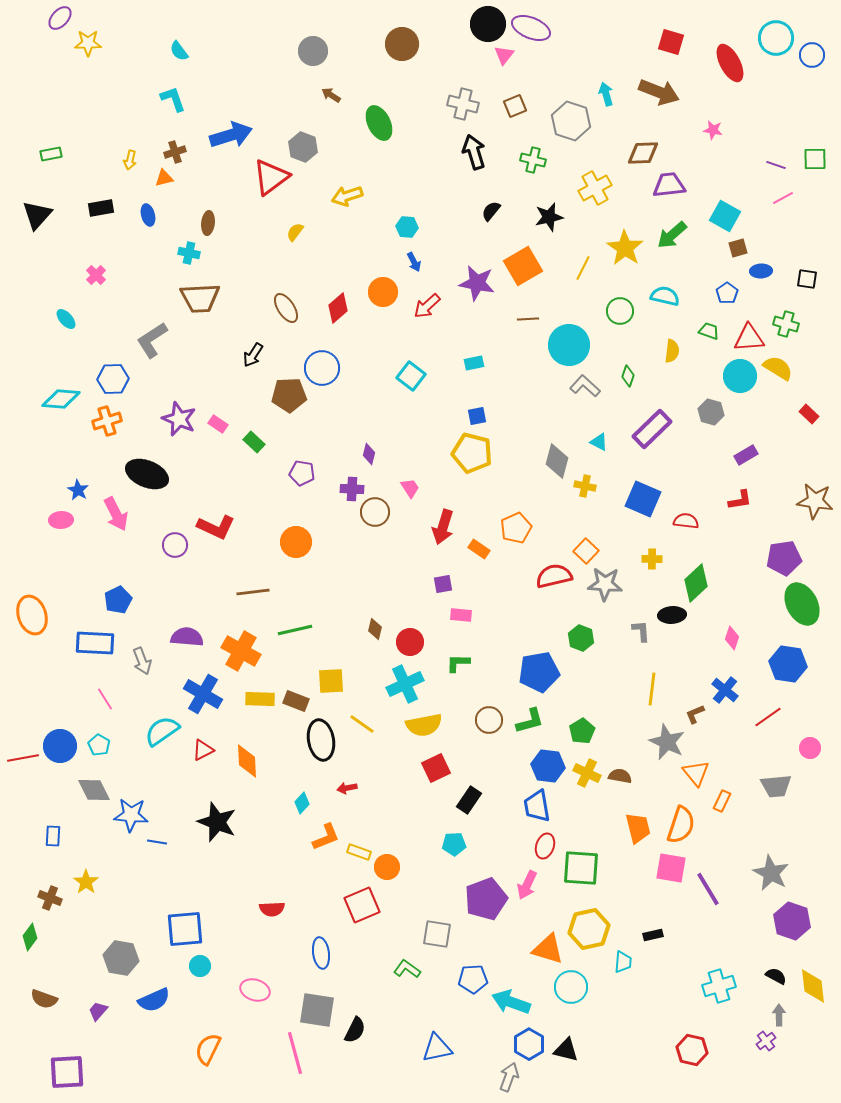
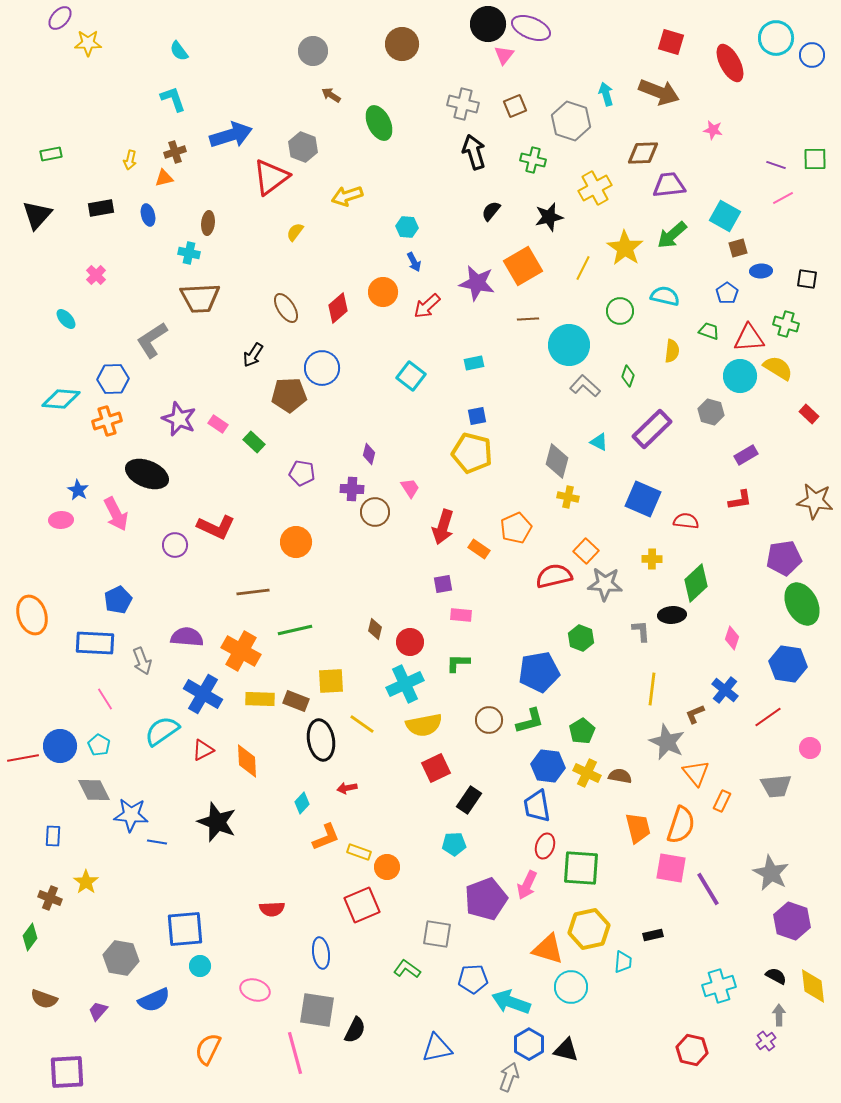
yellow cross at (585, 486): moved 17 px left, 11 px down
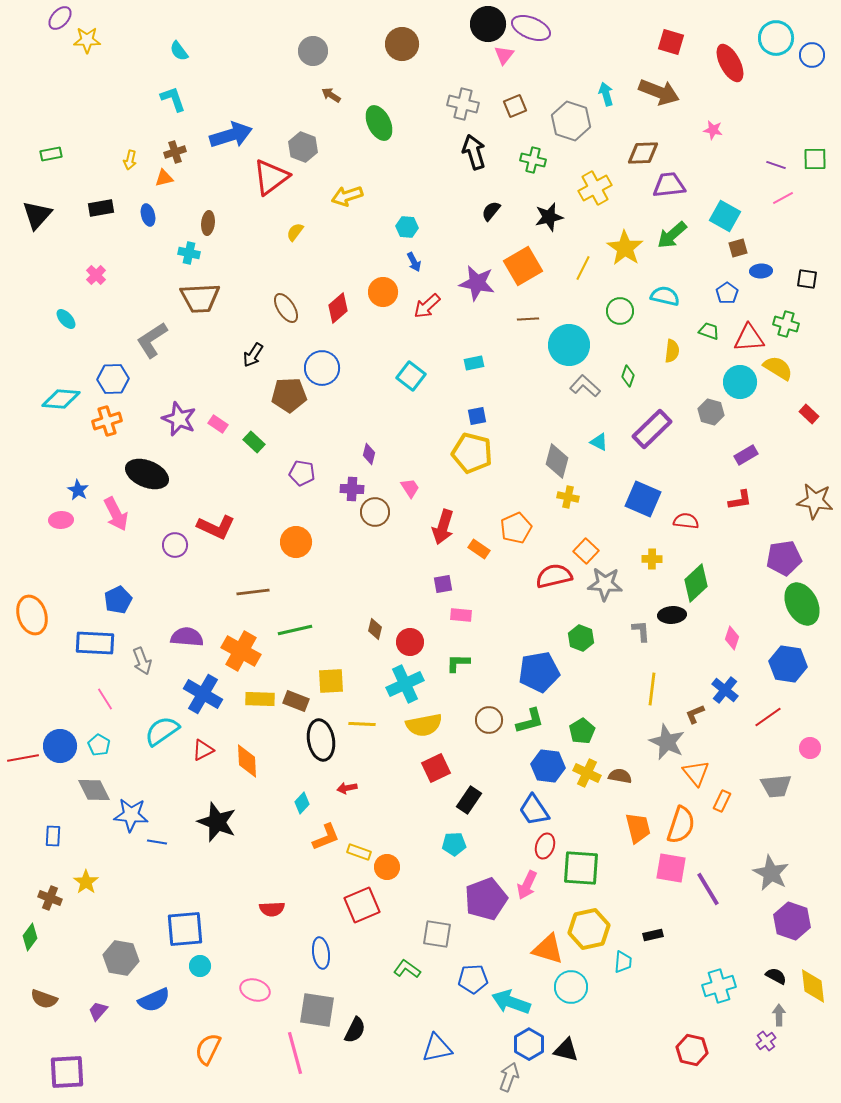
yellow star at (88, 43): moved 1 px left, 3 px up
cyan circle at (740, 376): moved 6 px down
yellow line at (362, 724): rotated 32 degrees counterclockwise
blue trapezoid at (537, 806): moved 3 px left, 4 px down; rotated 24 degrees counterclockwise
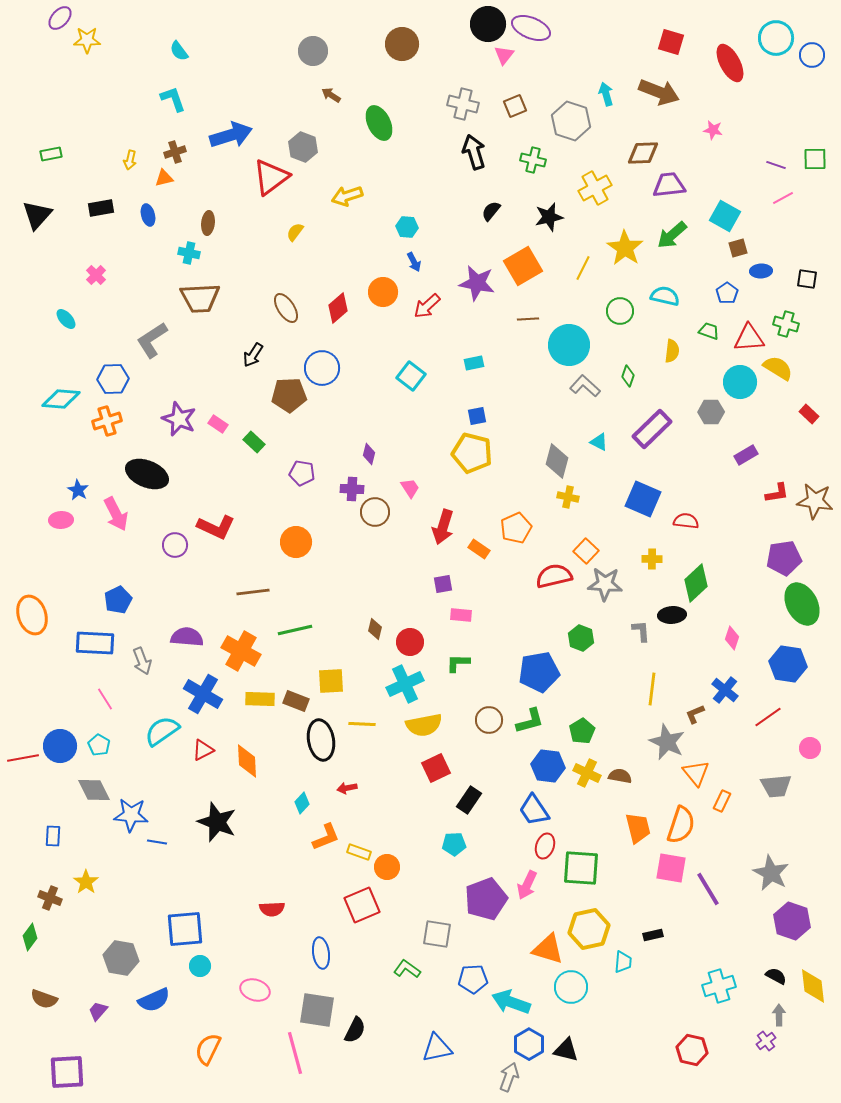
gray hexagon at (711, 412): rotated 15 degrees counterclockwise
red L-shape at (740, 500): moved 37 px right, 7 px up
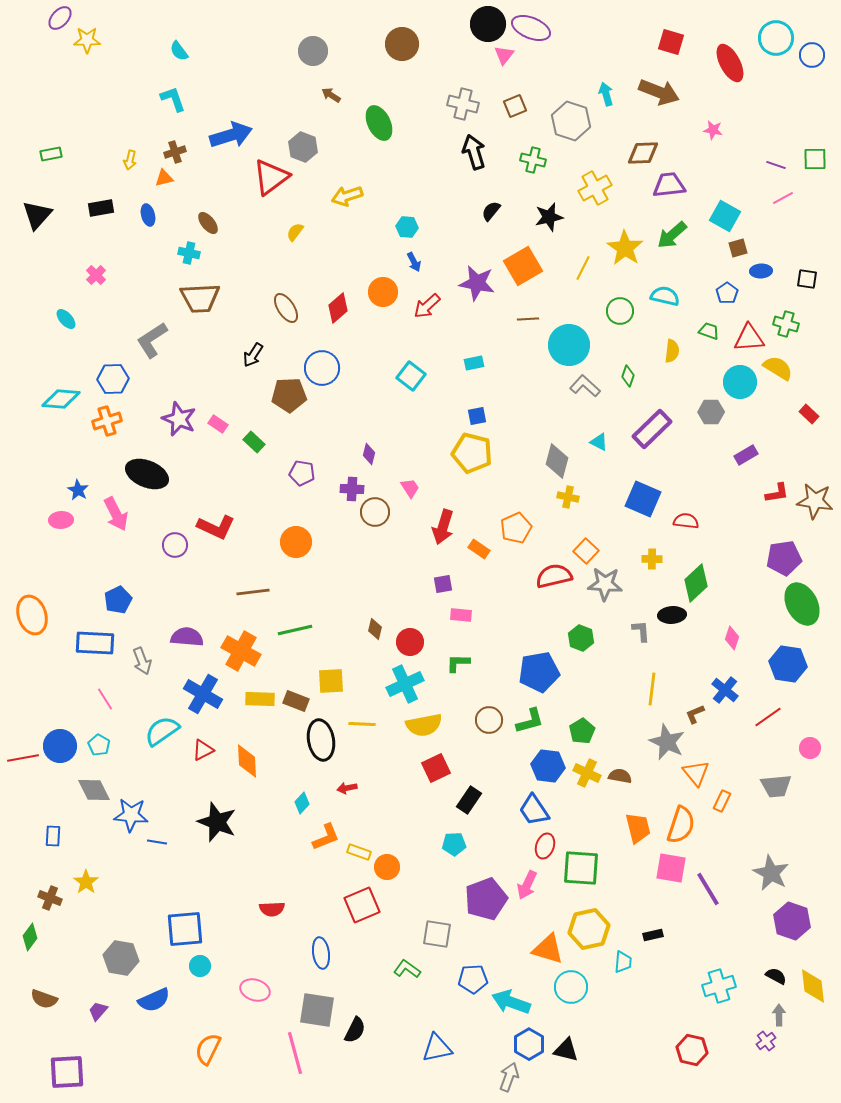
brown ellipse at (208, 223): rotated 45 degrees counterclockwise
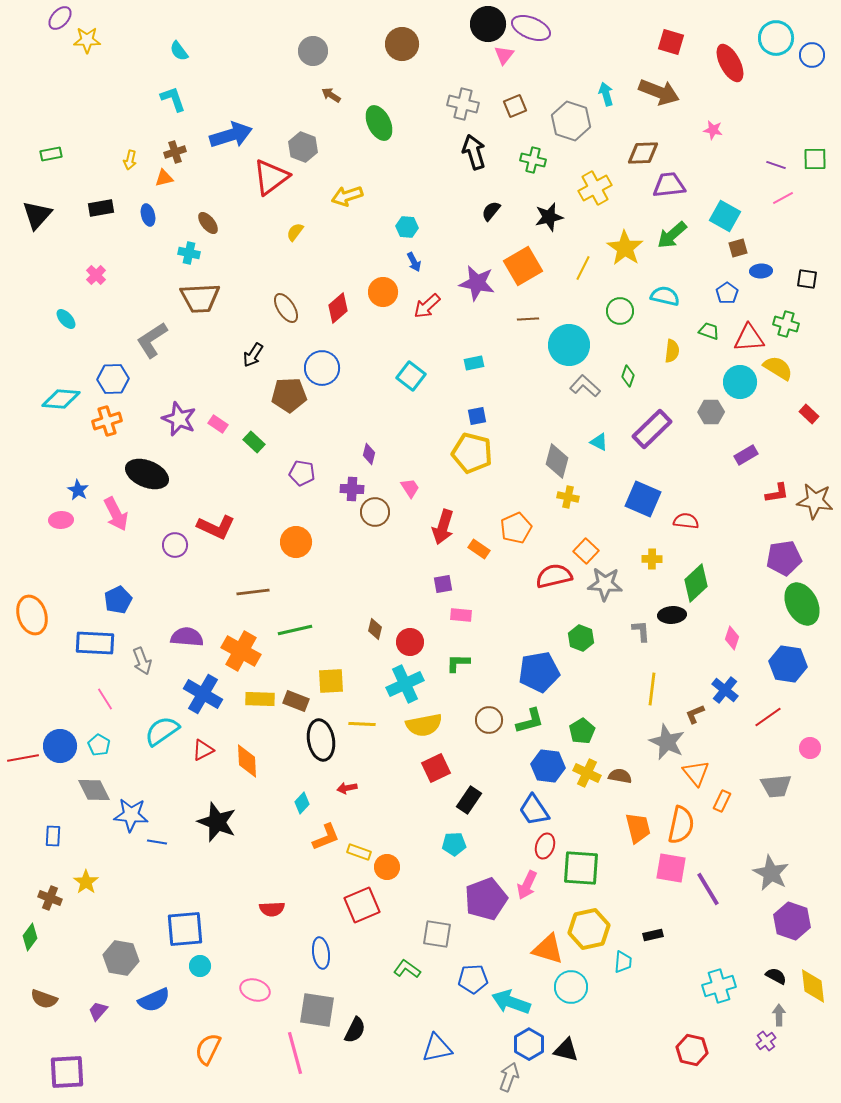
orange semicircle at (681, 825): rotated 6 degrees counterclockwise
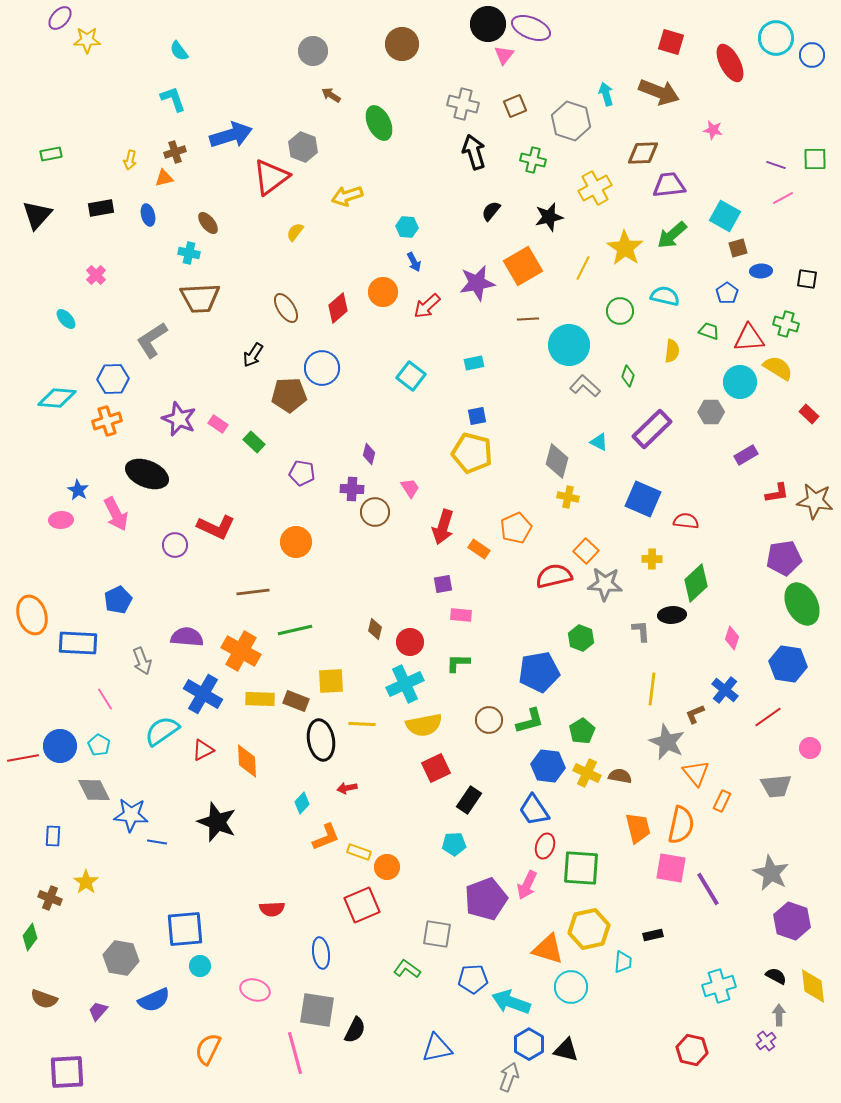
purple star at (477, 283): rotated 21 degrees counterclockwise
cyan diamond at (61, 399): moved 4 px left, 1 px up
blue rectangle at (95, 643): moved 17 px left
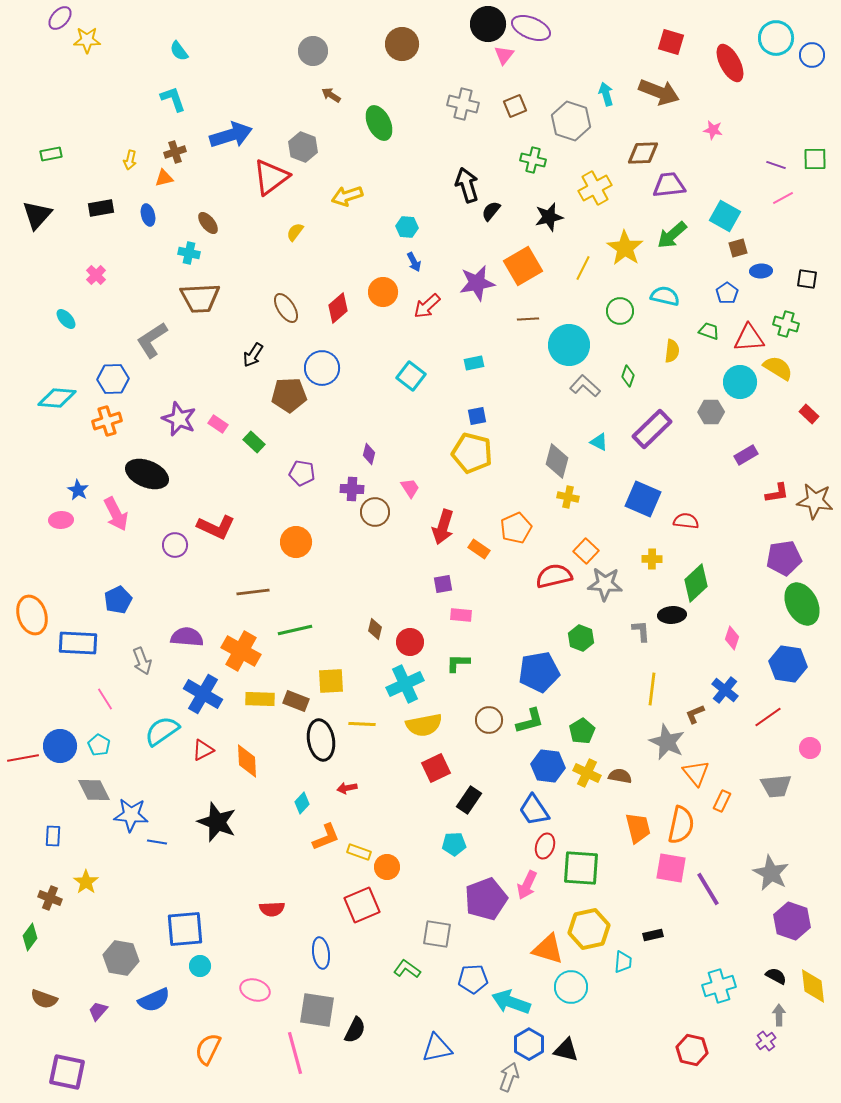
black arrow at (474, 152): moved 7 px left, 33 px down
purple square at (67, 1072): rotated 15 degrees clockwise
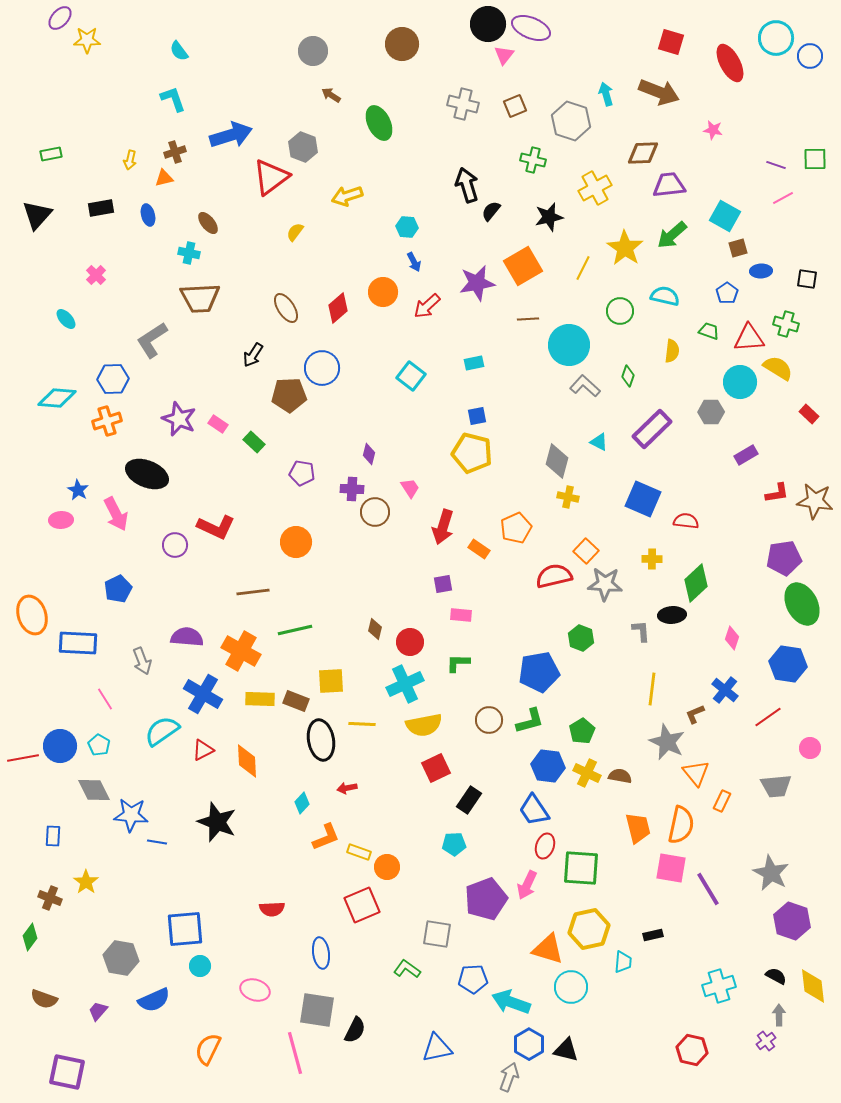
blue circle at (812, 55): moved 2 px left, 1 px down
blue pentagon at (118, 600): moved 11 px up
